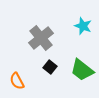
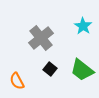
cyan star: rotated 12 degrees clockwise
black square: moved 2 px down
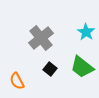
cyan star: moved 3 px right, 6 px down
green trapezoid: moved 3 px up
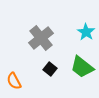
orange semicircle: moved 3 px left
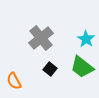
cyan star: moved 7 px down
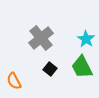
green trapezoid: rotated 25 degrees clockwise
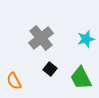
cyan star: rotated 24 degrees clockwise
green trapezoid: moved 1 px left, 11 px down
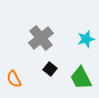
orange semicircle: moved 2 px up
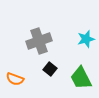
gray cross: moved 2 px left, 3 px down; rotated 20 degrees clockwise
orange semicircle: moved 1 px right; rotated 42 degrees counterclockwise
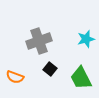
orange semicircle: moved 2 px up
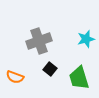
green trapezoid: moved 2 px left; rotated 10 degrees clockwise
